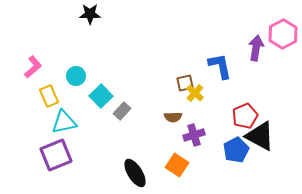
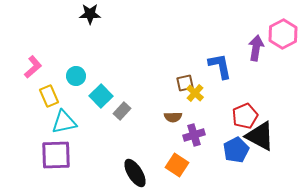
purple square: rotated 20 degrees clockwise
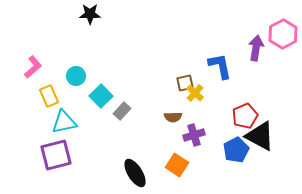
purple square: rotated 12 degrees counterclockwise
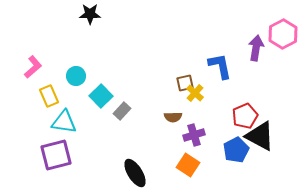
cyan triangle: rotated 20 degrees clockwise
orange square: moved 11 px right
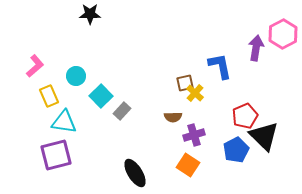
pink L-shape: moved 2 px right, 1 px up
black triangle: moved 4 px right; rotated 16 degrees clockwise
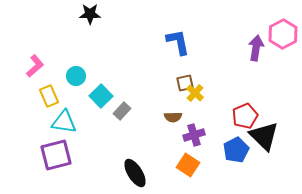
blue L-shape: moved 42 px left, 24 px up
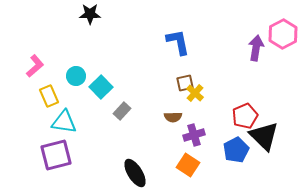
cyan square: moved 9 px up
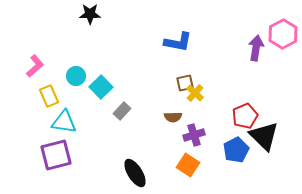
blue L-shape: rotated 112 degrees clockwise
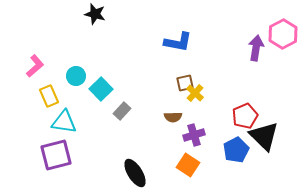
black star: moved 5 px right; rotated 15 degrees clockwise
cyan square: moved 2 px down
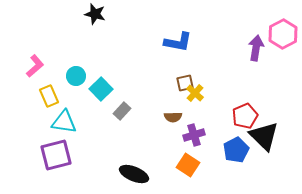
black ellipse: moved 1 px left, 1 px down; rotated 36 degrees counterclockwise
